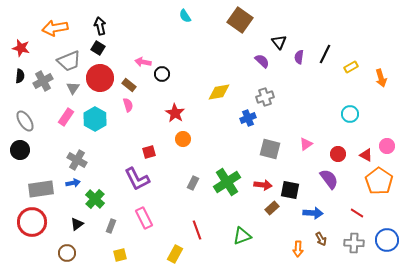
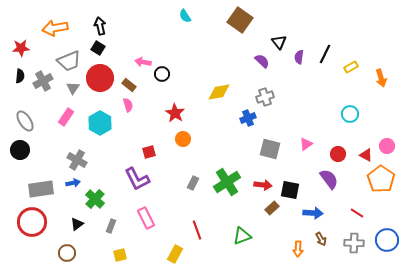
red star at (21, 48): rotated 18 degrees counterclockwise
cyan hexagon at (95, 119): moved 5 px right, 4 px down
orange pentagon at (379, 181): moved 2 px right, 2 px up
pink rectangle at (144, 218): moved 2 px right
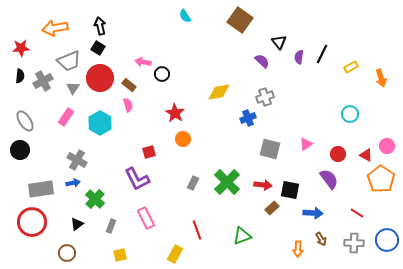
black line at (325, 54): moved 3 px left
green cross at (227, 182): rotated 12 degrees counterclockwise
